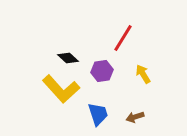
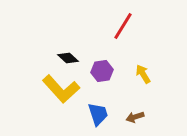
red line: moved 12 px up
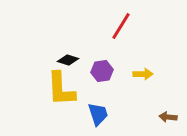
red line: moved 2 px left
black diamond: moved 2 px down; rotated 25 degrees counterclockwise
yellow arrow: rotated 120 degrees clockwise
yellow L-shape: rotated 39 degrees clockwise
brown arrow: moved 33 px right; rotated 24 degrees clockwise
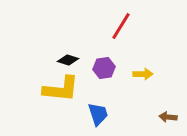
purple hexagon: moved 2 px right, 3 px up
yellow L-shape: rotated 81 degrees counterclockwise
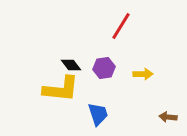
black diamond: moved 3 px right, 5 px down; rotated 35 degrees clockwise
